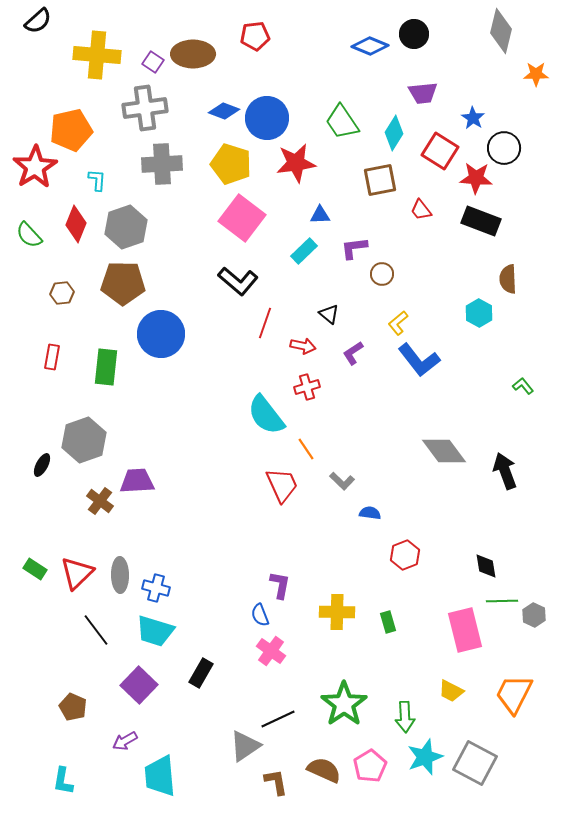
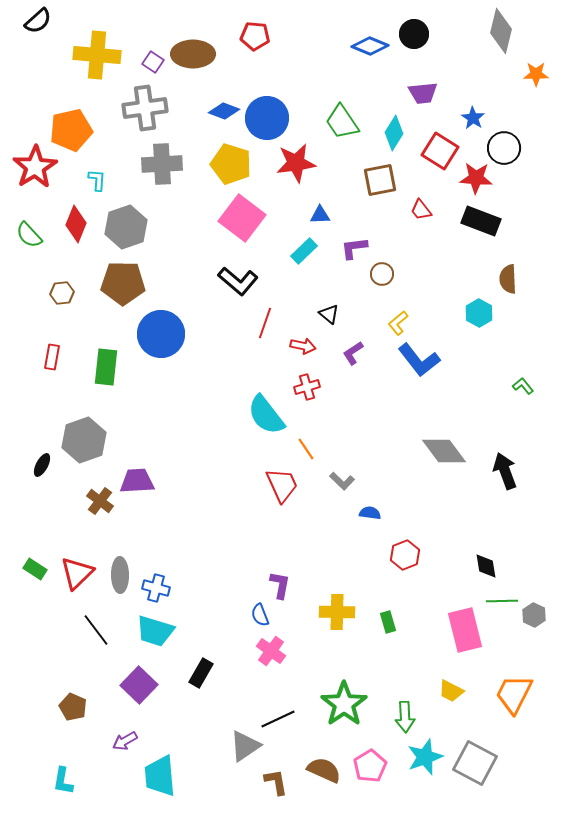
red pentagon at (255, 36): rotated 12 degrees clockwise
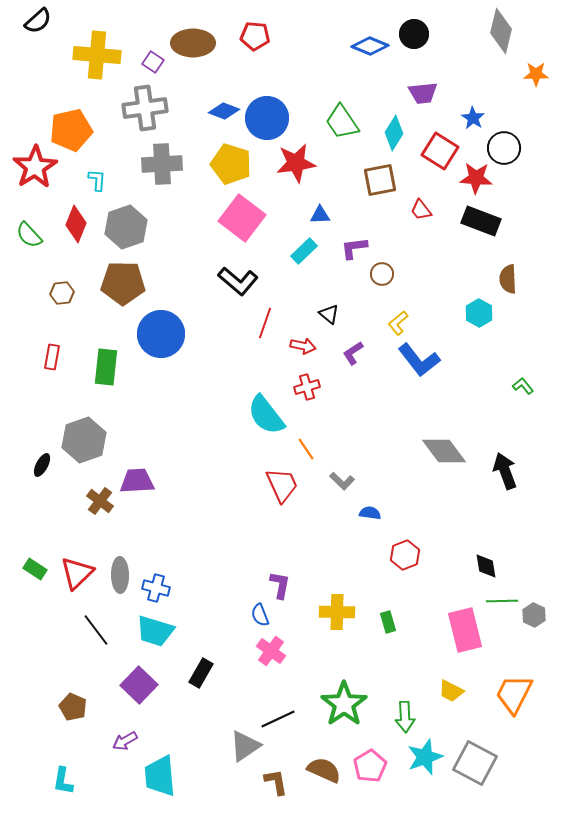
brown ellipse at (193, 54): moved 11 px up
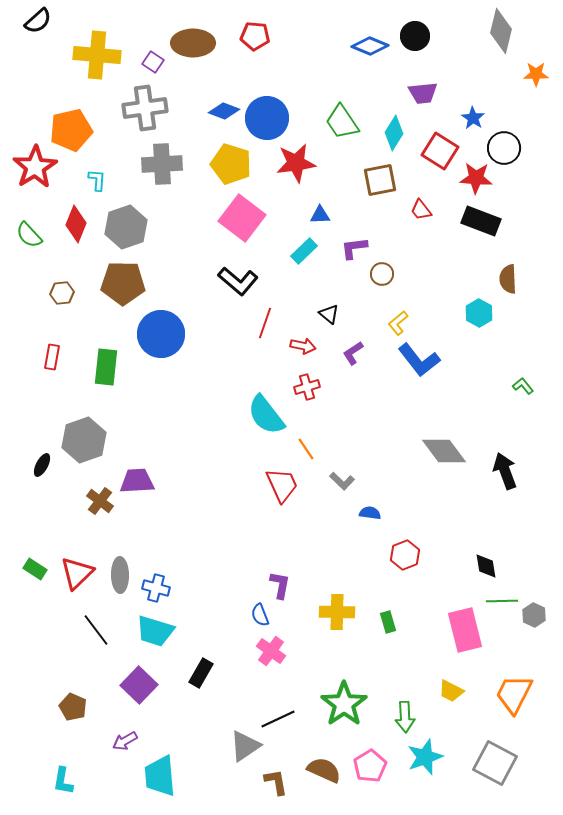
black circle at (414, 34): moved 1 px right, 2 px down
gray square at (475, 763): moved 20 px right
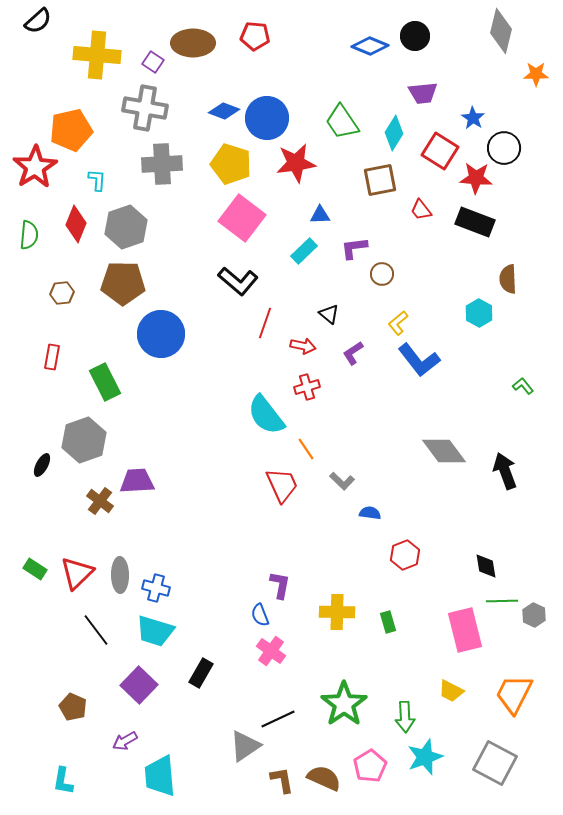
gray cross at (145, 108): rotated 18 degrees clockwise
black rectangle at (481, 221): moved 6 px left, 1 px down
green semicircle at (29, 235): rotated 132 degrees counterclockwise
green rectangle at (106, 367): moved 1 px left, 15 px down; rotated 33 degrees counterclockwise
brown semicircle at (324, 770): moved 8 px down
brown L-shape at (276, 782): moved 6 px right, 2 px up
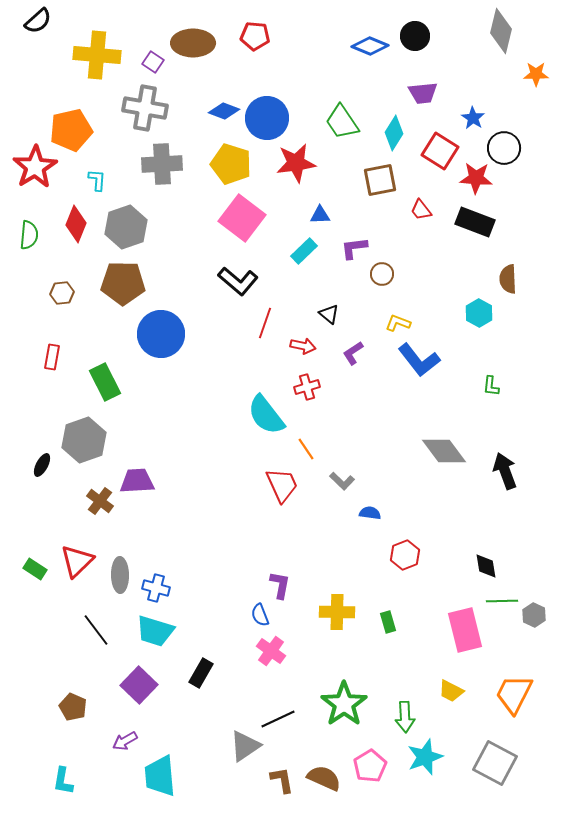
yellow L-shape at (398, 323): rotated 60 degrees clockwise
green L-shape at (523, 386): moved 32 px left; rotated 135 degrees counterclockwise
red triangle at (77, 573): moved 12 px up
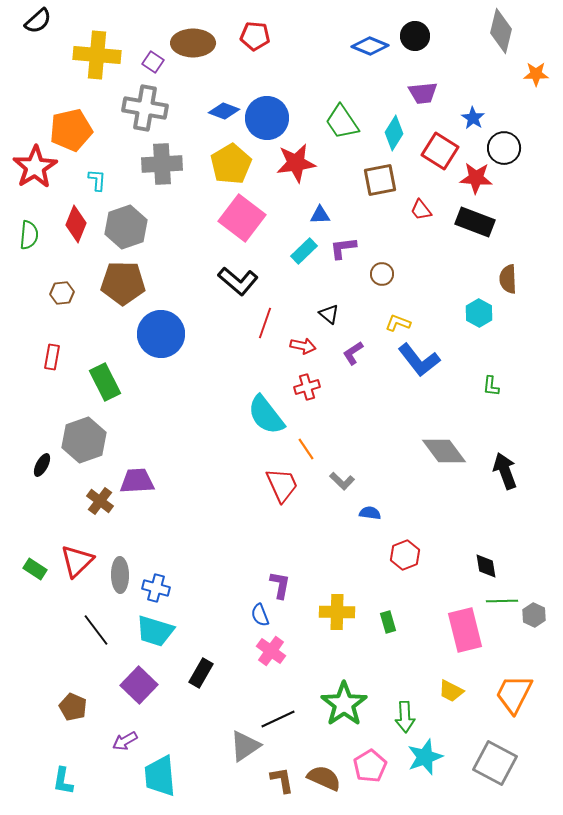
yellow pentagon at (231, 164): rotated 24 degrees clockwise
purple L-shape at (354, 248): moved 11 px left
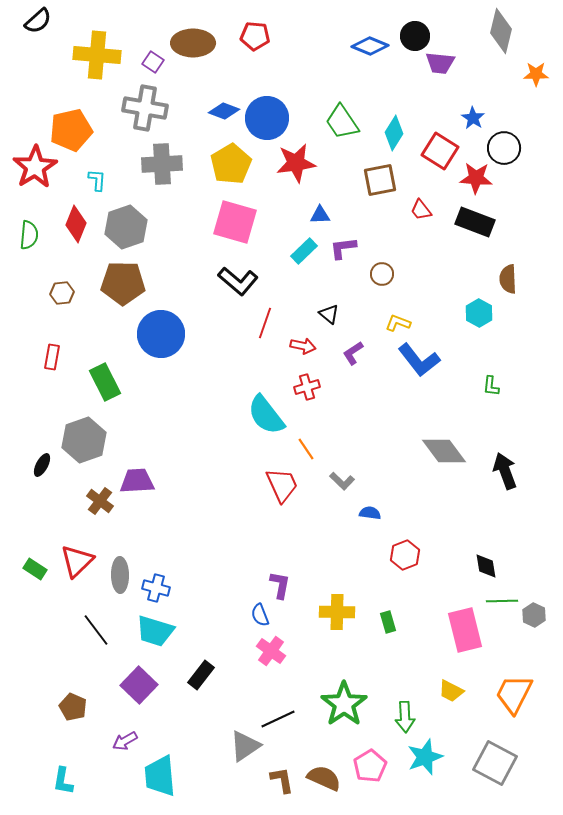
purple trapezoid at (423, 93): moved 17 px right, 30 px up; rotated 12 degrees clockwise
pink square at (242, 218): moved 7 px left, 4 px down; rotated 21 degrees counterclockwise
black rectangle at (201, 673): moved 2 px down; rotated 8 degrees clockwise
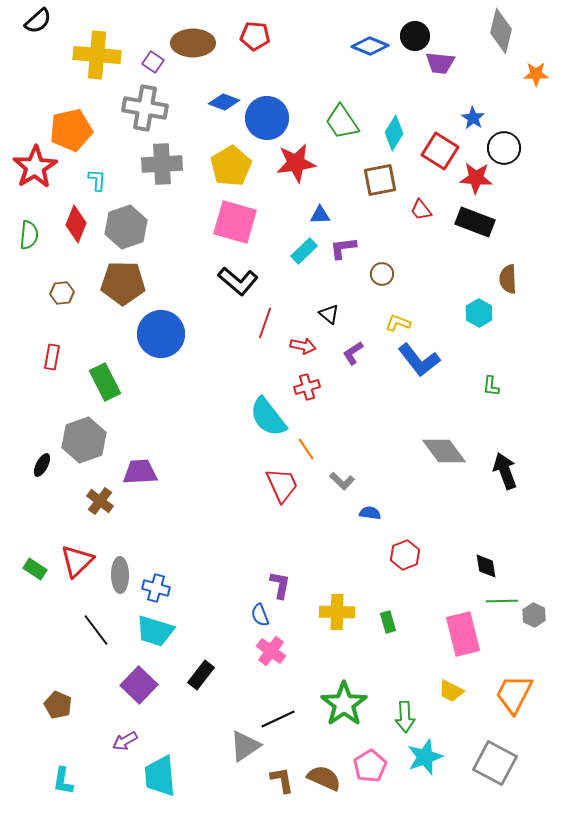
blue diamond at (224, 111): moved 9 px up
yellow pentagon at (231, 164): moved 2 px down
cyan semicircle at (266, 415): moved 2 px right, 2 px down
purple trapezoid at (137, 481): moved 3 px right, 9 px up
pink rectangle at (465, 630): moved 2 px left, 4 px down
brown pentagon at (73, 707): moved 15 px left, 2 px up
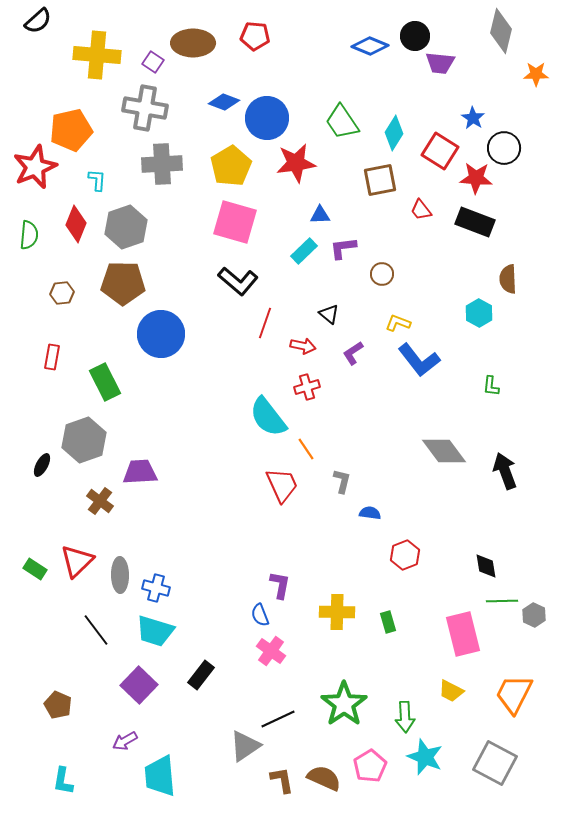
red star at (35, 167): rotated 9 degrees clockwise
gray L-shape at (342, 481): rotated 120 degrees counterclockwise
cyan star at (425, 757): rotated 30 degrees counterclockwise
